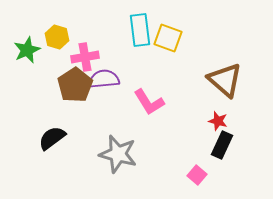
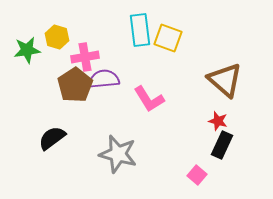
green star: rotated 16 degrees clockwise
pink L-shape: moved 3 px up
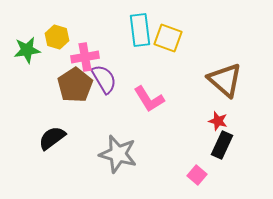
purple semicircle: rotated 64 degrees clockwise
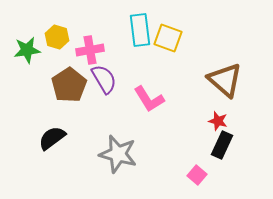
pink cross: moved 5 px right, 7 px up
brown pentagon: moved 6 px left
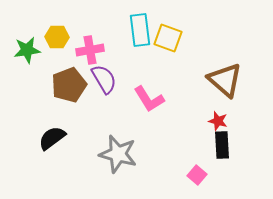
yellow hexagon: rotated 15 degrees counterclockwise
brown pentagon: rotated 12 degrees clockwise
black rectangle: rotated 28 degrees counterclockwise
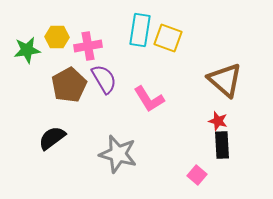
cyan rectangle: rotated 16 degrees clockwise
pink cross: moved 2 px left, 4 px up
brown pentagon: rotated 8 degrees counterclockwise
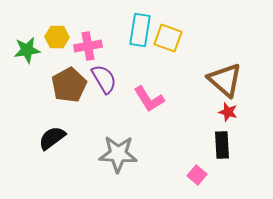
red star: moved 10 px right, 9 px up
gray star: rotated 12 degrees counterclockwise
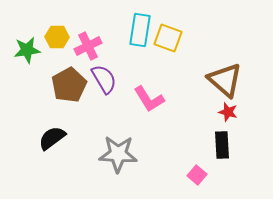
pink cross: rotated 16 degrees counterclockwise
